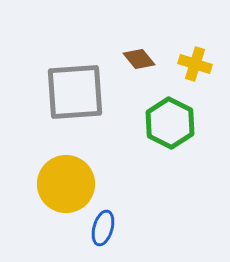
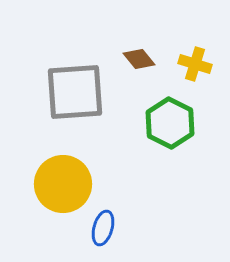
yellow circle: moved 3 px left
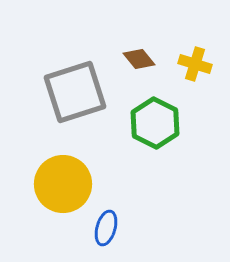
gray square: rotated 14 degrees counterclockwise
green hexagon: moved 15 px left
blue ellipse: moved 3 px right
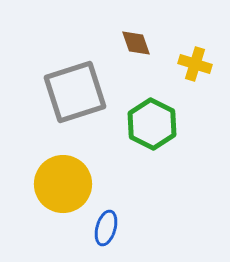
brown diamond: moved 3 px left, 16 px up; rotated 20 degrees clockwise
green hexagon: moved 3 px left, 1 px down
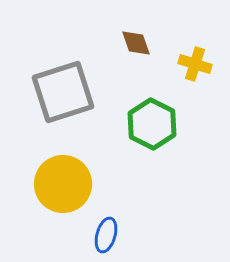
gray square: moved 12 px left
blue ellipse: moved 7 px down
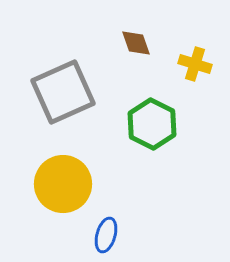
gray square: rotated 6 degrees counterclockwise
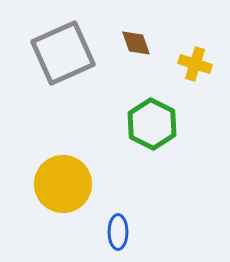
gray square: moved 39 px up
blue ellipse: moved 12 px right, 3 px up; rotated 16 degrees counterclockwise
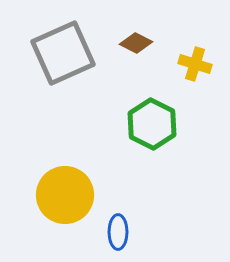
brown diamond: rotated 44 degrees counterclockwise
yellow circle: moved 2 px right, 11 px down
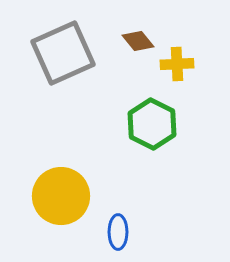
brown diamond: moved 2 px right, 2 px up; rotated 24 degrees clockwise
yellow cross: moved 18 px left; rotated 20 degrees counterclockwise
yellow circle: moved 4 px left, 1 px down
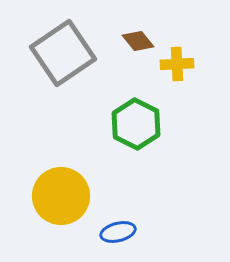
gray square: rotated 10 degrees counterclockwise
green hexagon: moved 16 px left
blue ellipse: rotated 76 degrees clockwise
